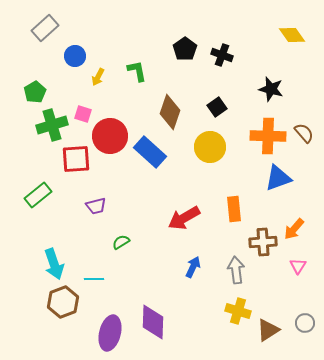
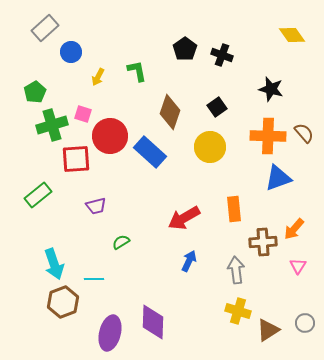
blue circle: moved 4 px left, 4 px up
blue arrow: moved 4 px left, 6 px up
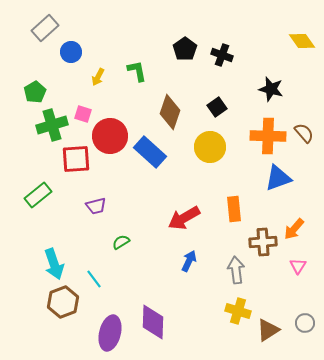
yellow diamond: moved 10 px right, 6 px down
cyan line: rotated 54 degrees clockwise
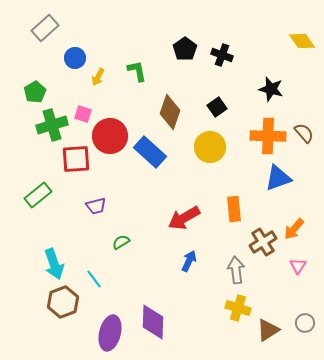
blue circle: moved 4 px right, 6 px down
brown cross: rotated 28 degrees counterclockwise
yellow cross: moved 3 px up
